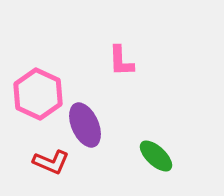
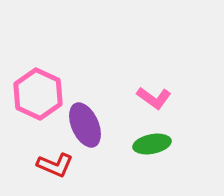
pink L-shape: moved 33 px right, 37 px down; rotated 52 degrees counterclockwise
green ellipse: moved 4 px left, 12 px up; rotated 54 degrees counterclockwise
red L-shape: moved 4 px right, 3 px down
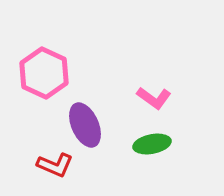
pink hexagon: moved 6 px right, 21 px up
